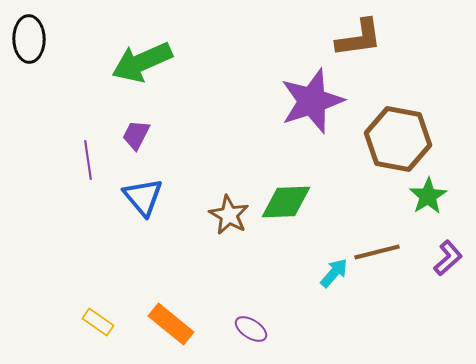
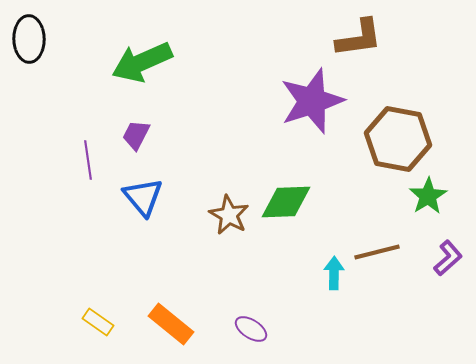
cyan arrow: rotated 40 degrees counterclockwise
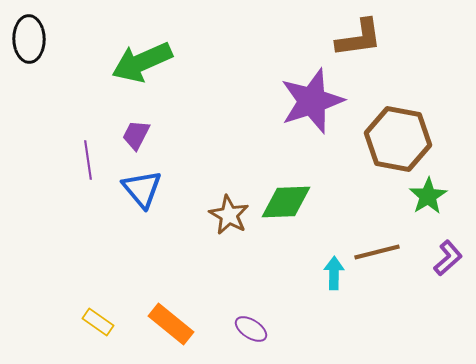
blue triangle: moved 1 px left, 8 px up
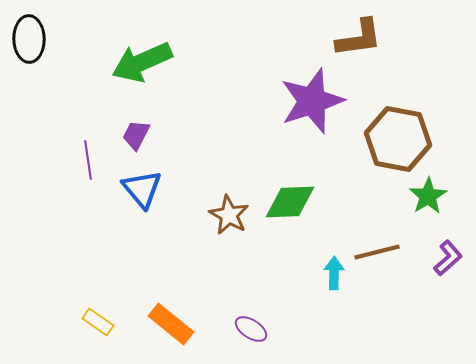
green diamond: moved 4 px right
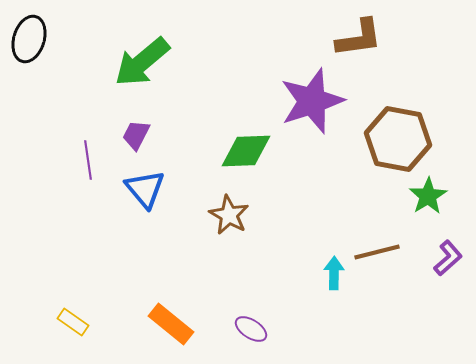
black ellipse: rotated 18 degrees clockwise
green arrow: rotated 16 degrees counterclockwise
blue triangle: moved 3 px right
green diamond: moved 44 px left, 51 px up
yellow rectangle: moved 25 px left
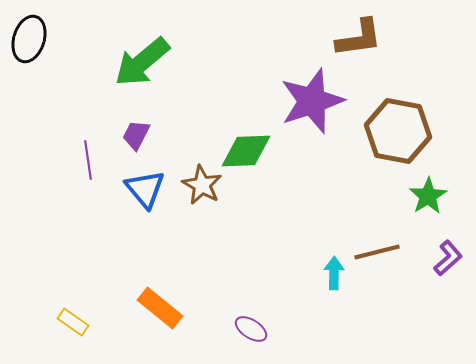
brown hexagon: moved 8 px up
brown star: moved 27 px left, 30 px up
orange rectangle: moved 11 px left, 16 px up
